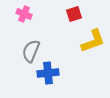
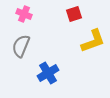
gray semicircle: moved 10 px left, 5 px up
blue cross: rotated 25 degrees counterclockwise
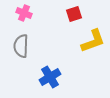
pink cross: moved 1 px up
gray semicircle: rotated 20 degrees counterclockwise
blue cross: moved 2 px right, 4 px down
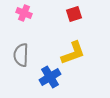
yellow L-shape: moved 20 px left, 12 px down
gray semicircle: moved 9 px down
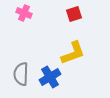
gray semicircle: moved 19 px down
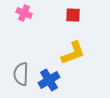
red square: moved 1 px left, 1 px down; rotated 21 degrees clockwise
blue cross: moved 1 px left, 3 px down
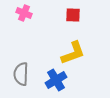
blue cross: moved 7 px right
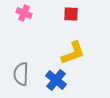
red square: moved 2 px left, 1 px up
blue cross: rotated 20 degrees counterclockwise
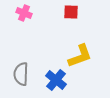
red square: moved 2 px up
yellow L-shape: moved 7 px right, 3 px down
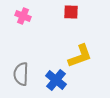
pink cross: moved 1 px left, 3 px down
